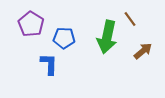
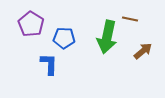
brown line: rotated 42 degrees counterclockwise
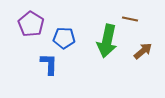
green arrow: moved 4 px down
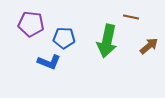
brown line: moved 1 px right, 2 px up
purple pentagon: rotated 25 degrees counterclockwise
brown arrow: moved 6 px right, 5 px up
blue L-shape: moved 2 px up; rotated 110 degrees clockwise
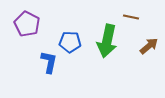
purple pentagon: moved 4 px left; rotated 20 degrees clockwise
blue pentagon: moved 6 px right, 4 px down
blue L-shape: rotated 100 degrees counterclockwise
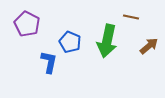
blue pentagon: rotated 20 degrees clockwise
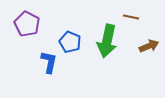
brown arrow: rotated 18 degrees clockwise
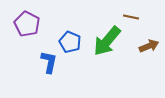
green arrow: rotated 28 degrees clockwise
